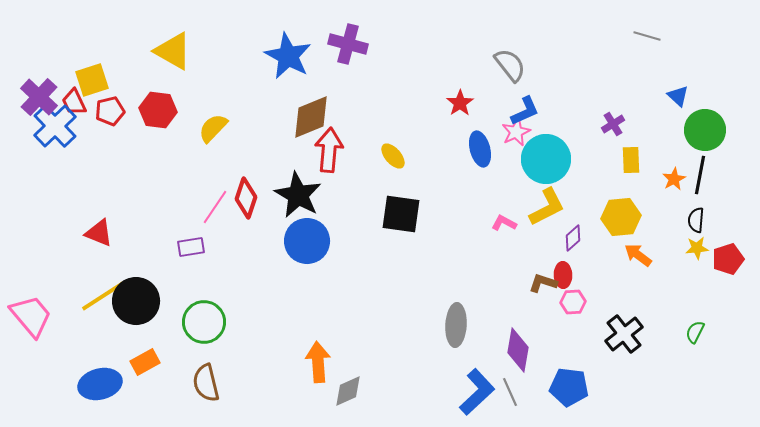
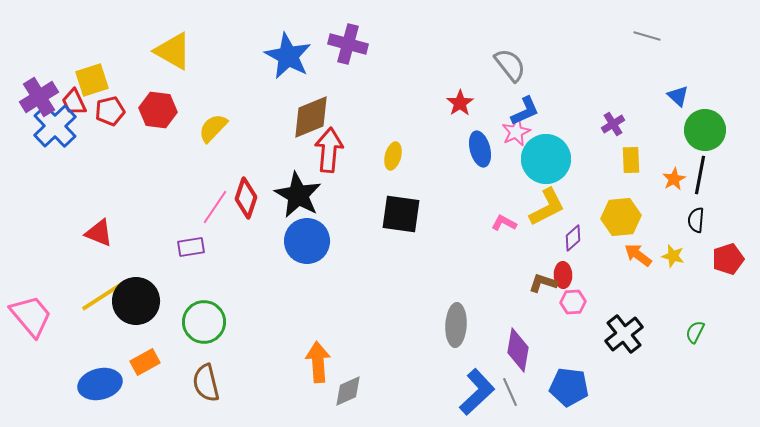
purple cross at (39, 97): rotated 15 degrees clockwise
yellow ellipse at (393, 156): rotated 56 degrees clockwise
yellow star at (697, 248): moved 24 px left, 8 px down; rotated 20 degrees clockwise
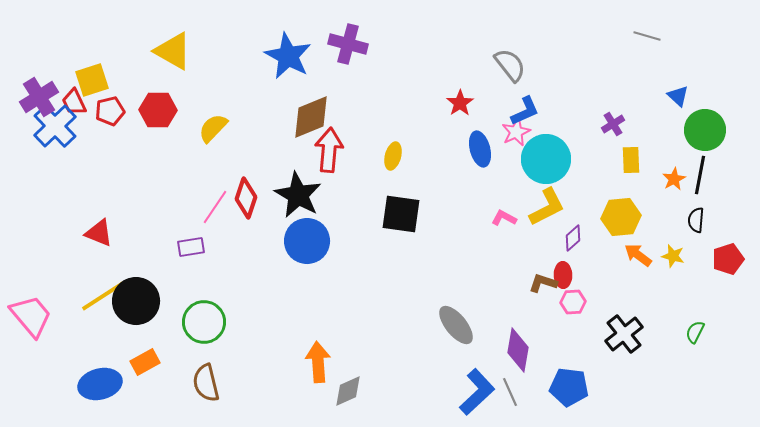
red hexagon at (158, 110): rotated 6 degrees counterclockwise
pink L-shape at (504, 223): moved 5 px up
gray ellipse at (456, 325): rotated 42 degrees counterclockwise
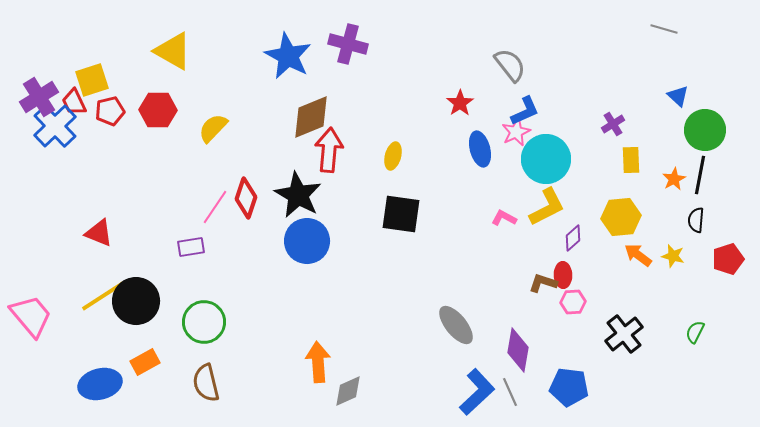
gray line at (647, 36): moved 17 px right, 7 px up
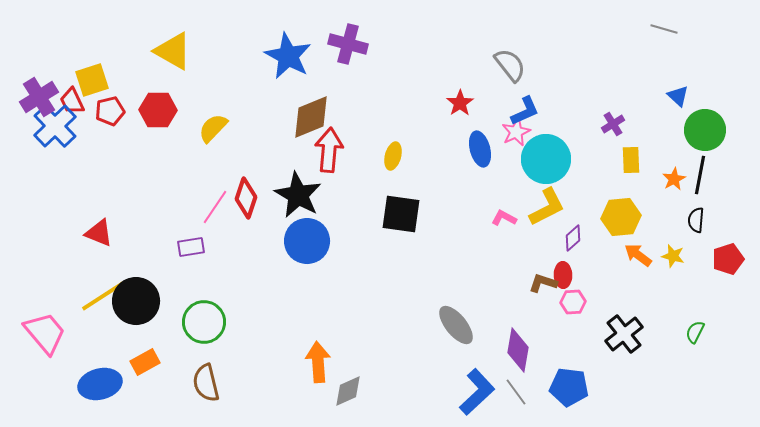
red trapezoid at (74, 102): moved 2 px left, 1 px up
pink trapezoid at (31, 316): moved 14 px right, 17 px down
gray line at (510, 392): moved 6 px right; rotated 12 degrees counterclockwise
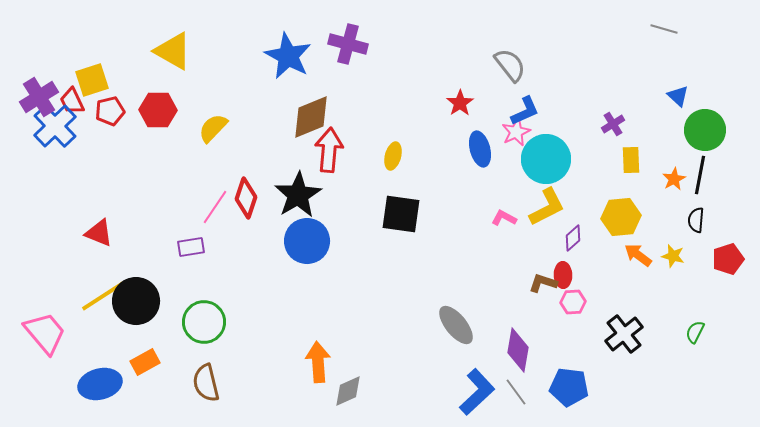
black star at (298, 195): rotated 12 degrees clockwise
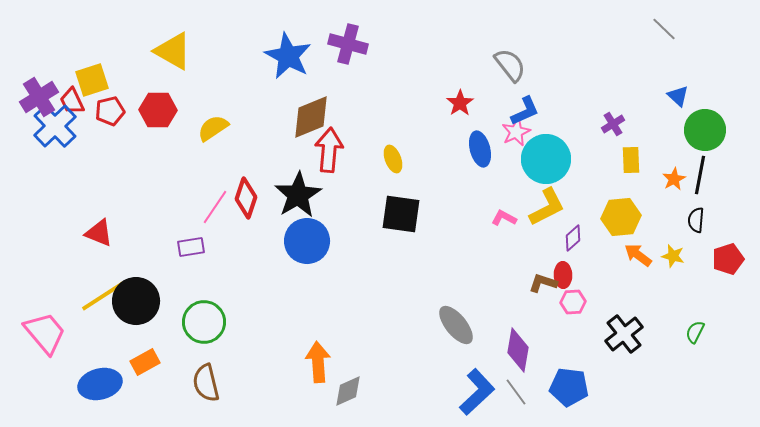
gray line at (664, 29): rotated 28 degrees clockwise
yellow semicircle at (213, 128): rotated 12 degrees clockwise
yellow ellipse at (393, 156): moved 3 px down; rotated 36 degrees counterclockwise
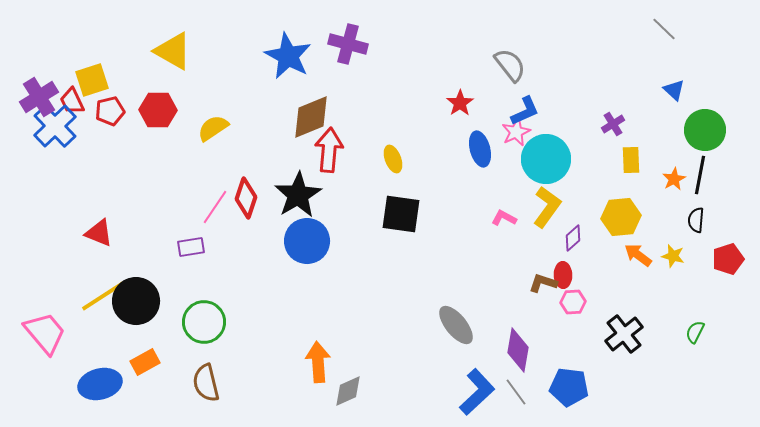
blue triangle at (678, 96): moved 4 px left, 6 px up
yellow L-shape at (547, 207): rotated 27 degrees counterclockwise
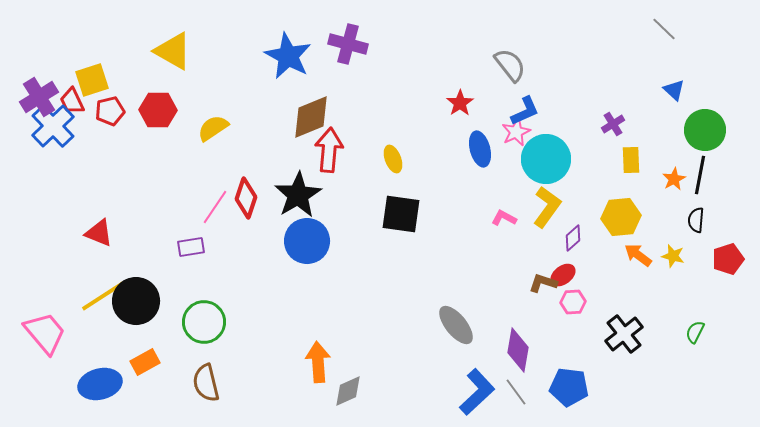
blue cross at (55, 126): moved 2 px left
red ellipse at (563, 275): rotated 55 degrees clockwise
